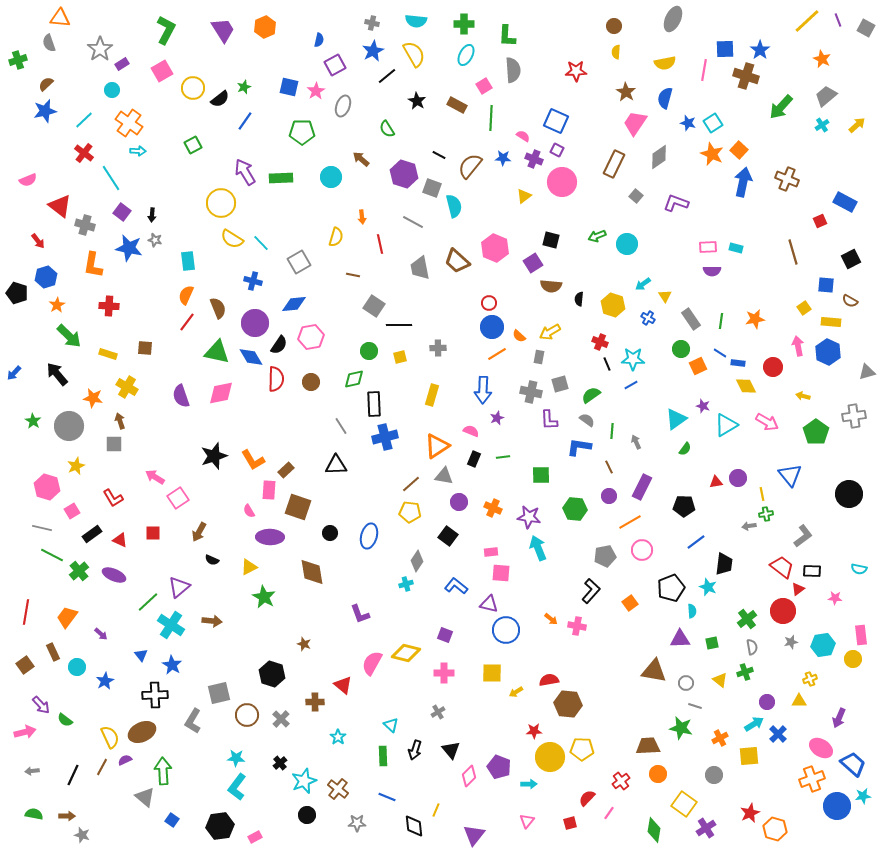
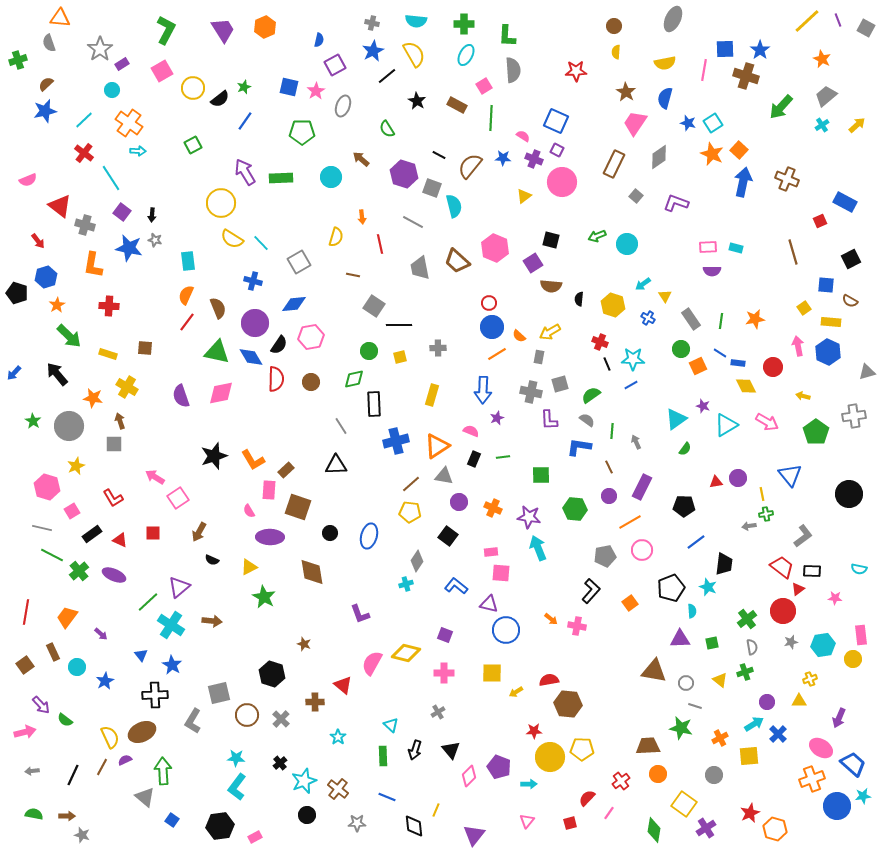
blue cross at (385, 437): moved 11 px right, 4 px down
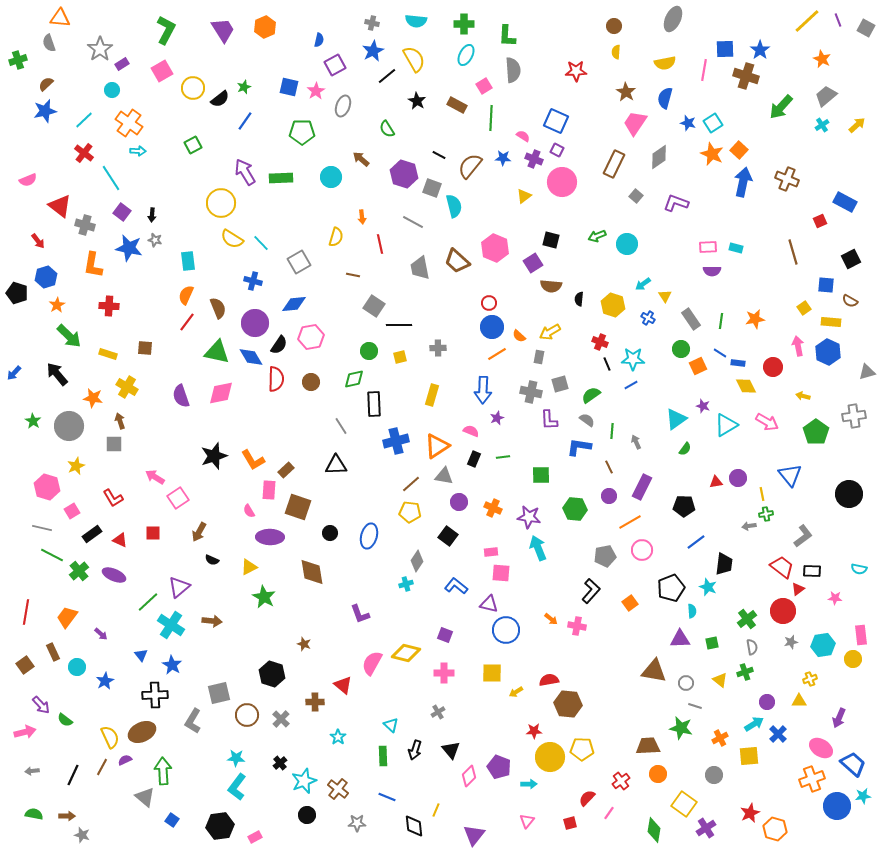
yellow semicircle at (414, 54): moved 5 px down
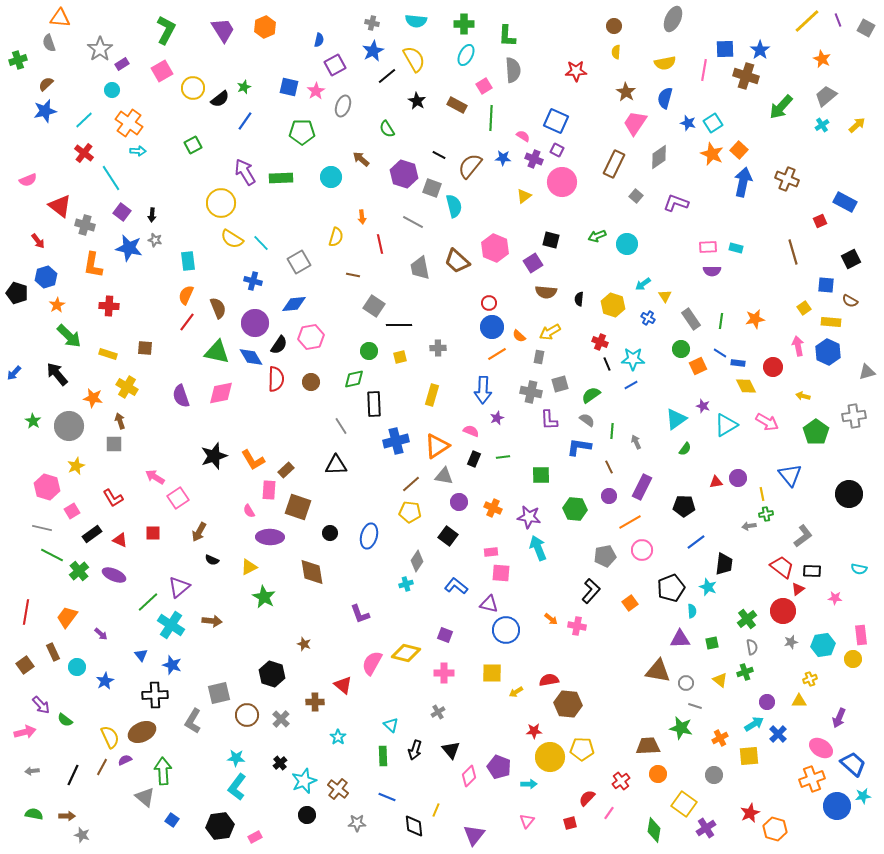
brown semicircle at (551, 286): moved 5 px left, 6 px down
blue star at (172, 665): rotated 12 degrees counterclockwise
brown triangle at (654, 671): moved 4 px right
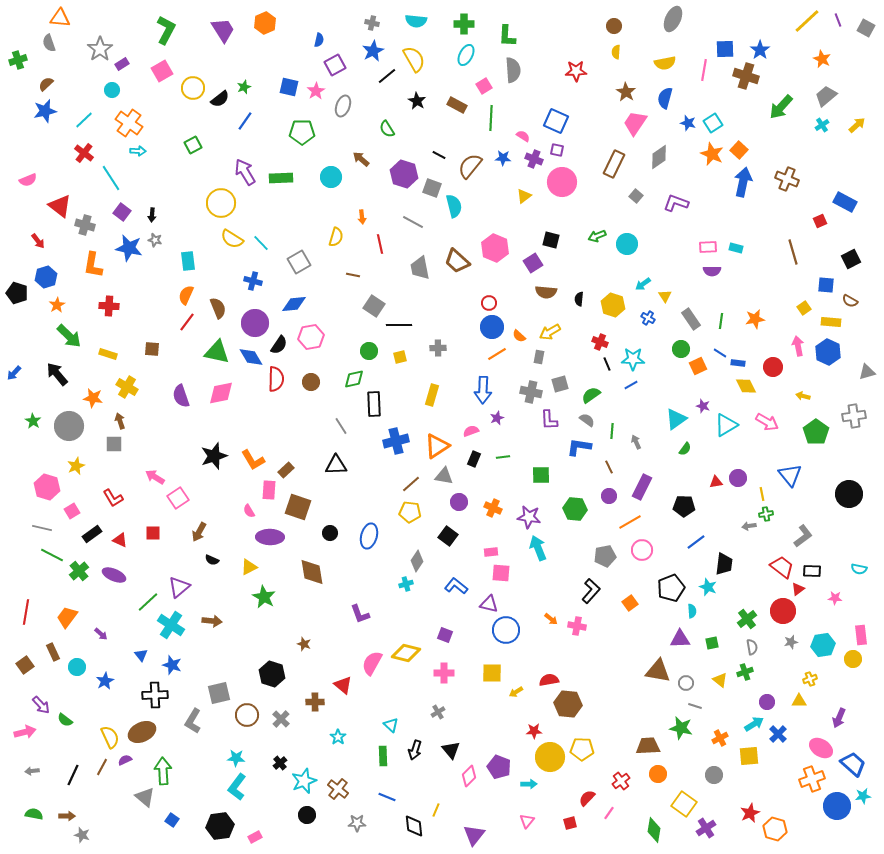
orange hexagon at (265, 27): moved 4 px up
purple square at (557, 150): rotated 16 degrees counterclockwise
brown square at (145, 348): moved 7 px right, 1 px down
pink semicircle at (471, 431): rotated 42 degrees counterclockwise
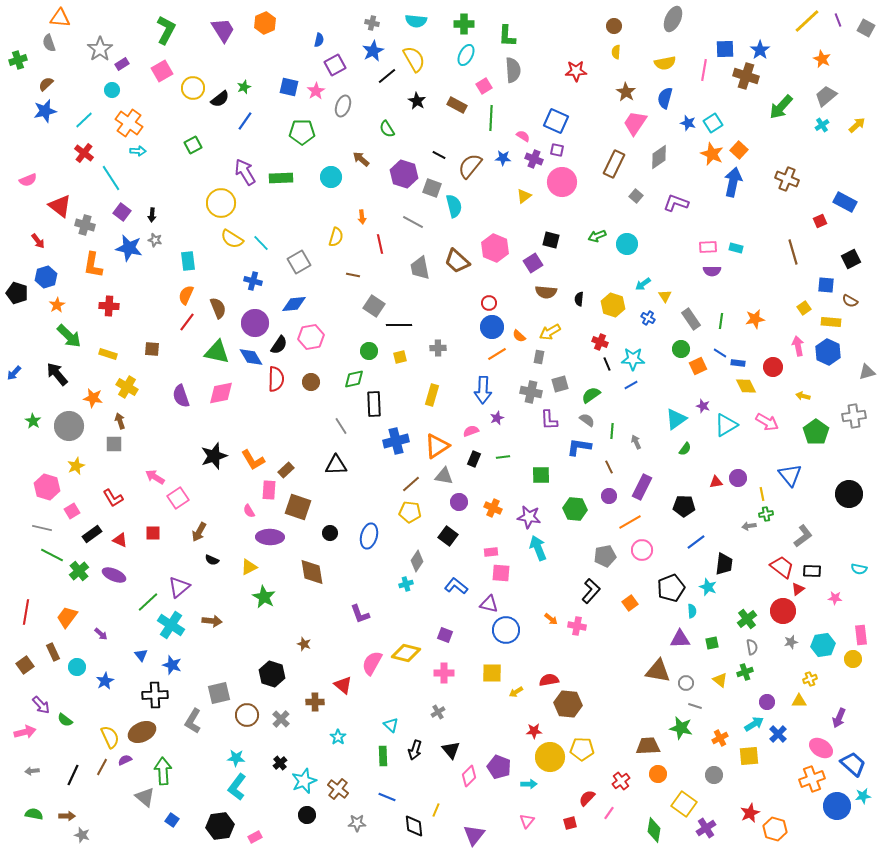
blue arrow at (743, 182): moved 10 px left
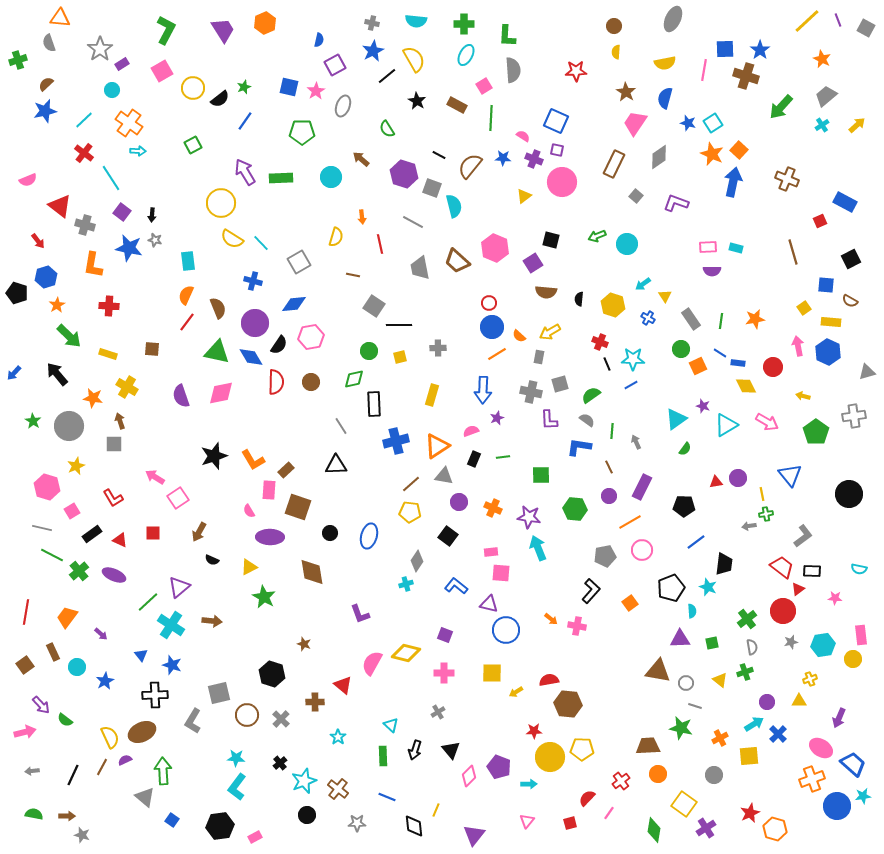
red semicircle at (276, 379): moved 3 px down
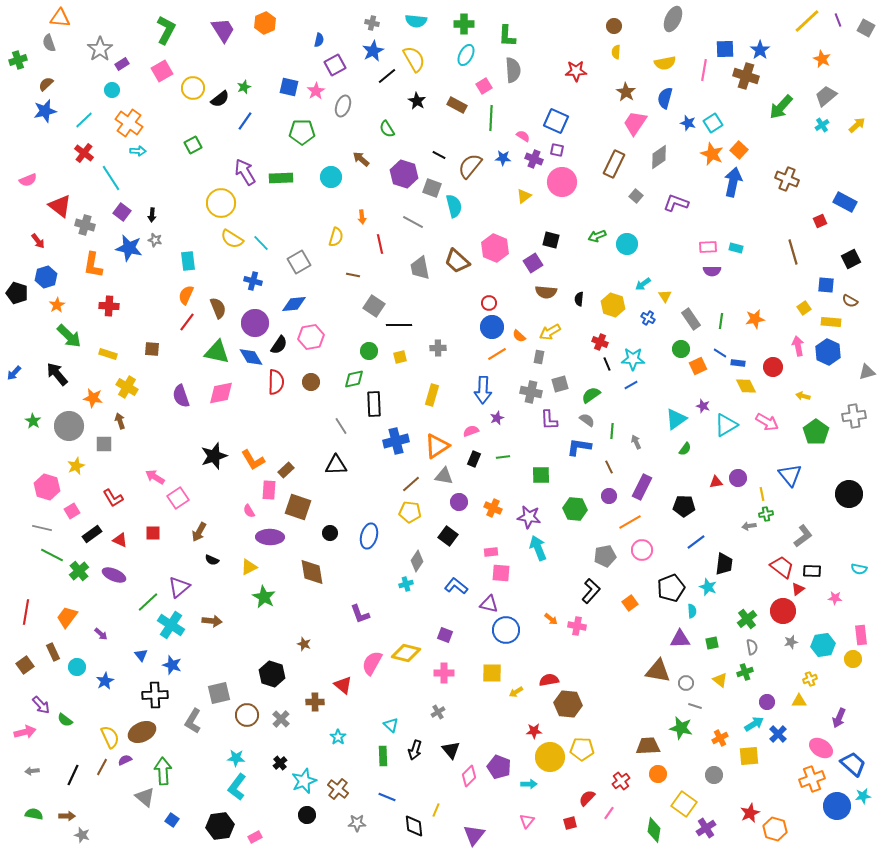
gray square at (114, 444): moved 10 px left
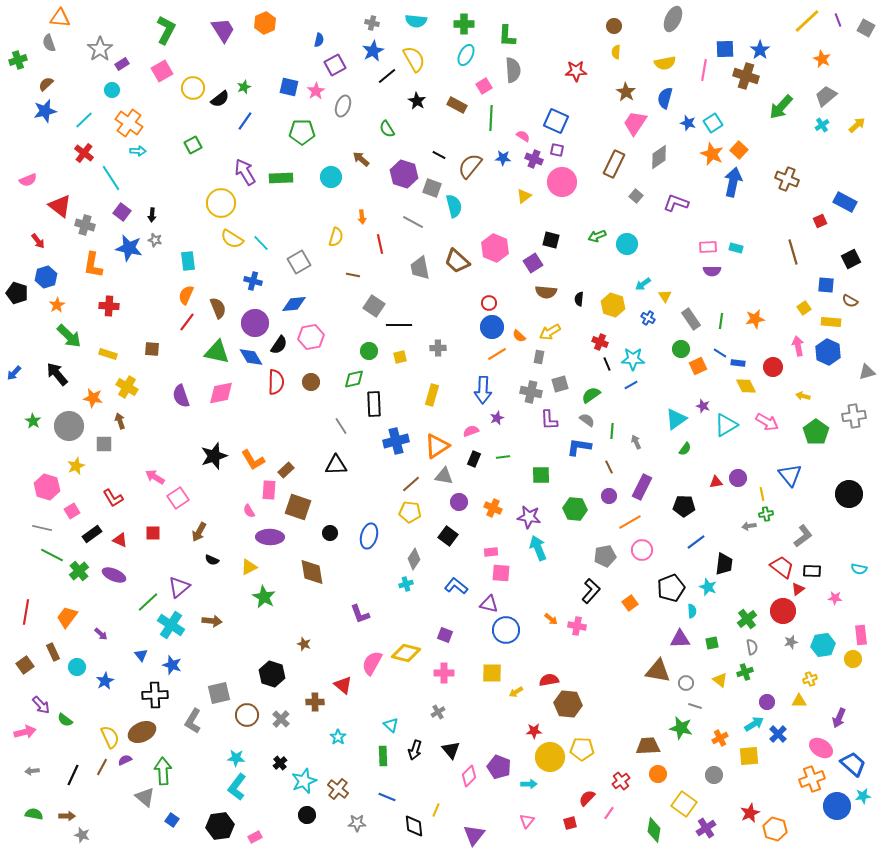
gray diamond at (417, 561): moved 3 px left, 2 px up
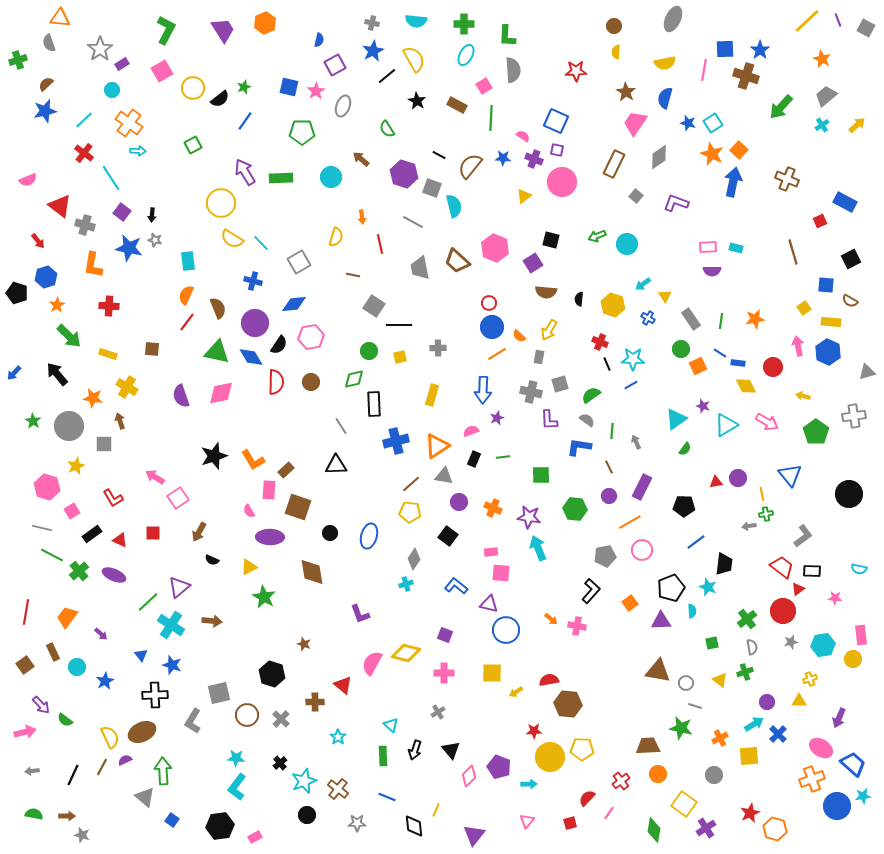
yellow arrow at (550, 332): moved 1 px left, 2 px up; rotated 30 degrees counterclockwise
purple triangle at (680, 639): moved 19 px left, 18 px up
